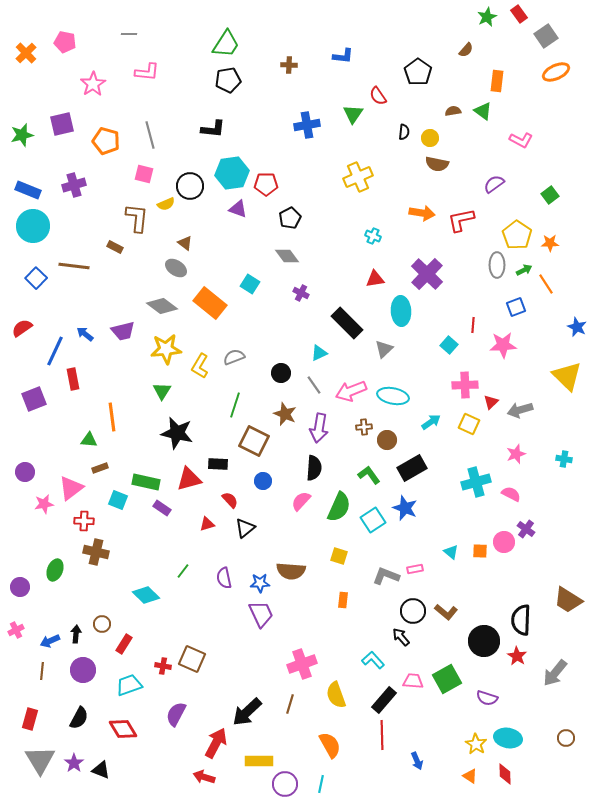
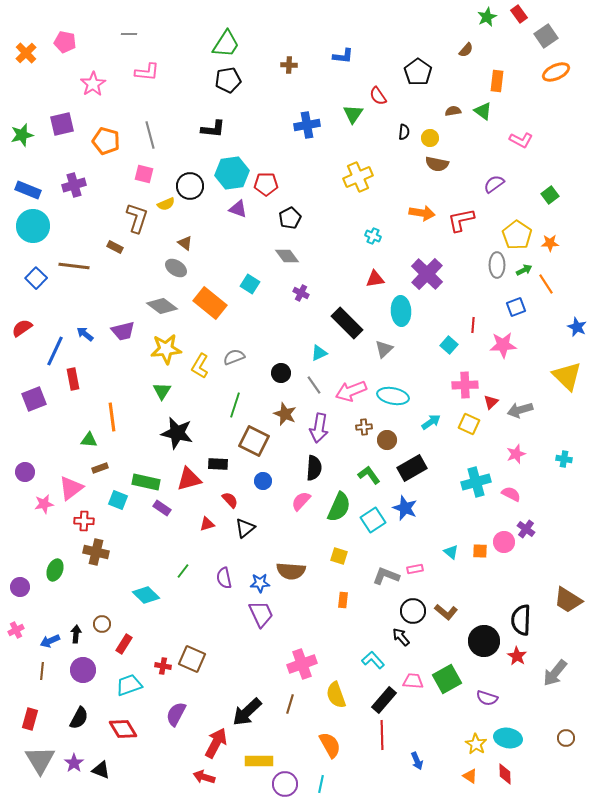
brown L-shape at (137, 218): rotated 12 degrees clockwise
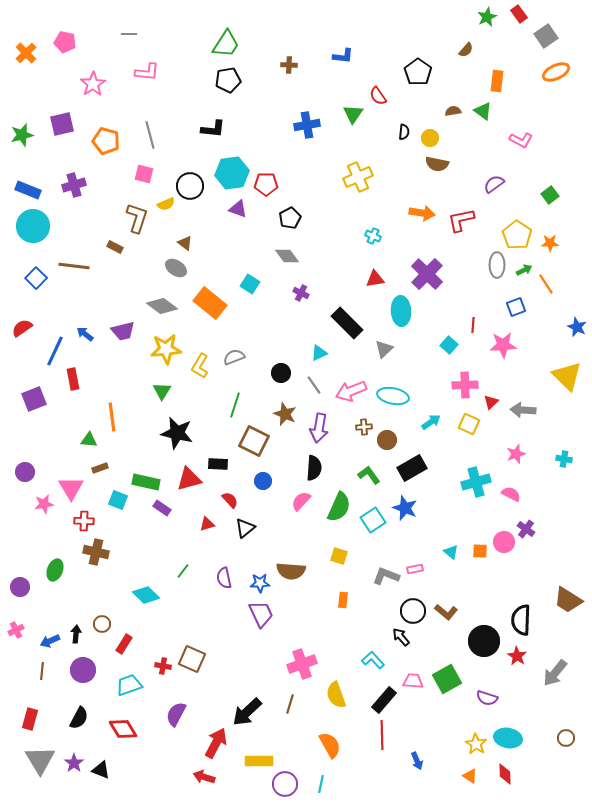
gray arrow at (520, 410): moved 3 px right; rotated 20 degrees clockwise
pink triangle at (71, 488): rotated 24 degrees counterclockwise
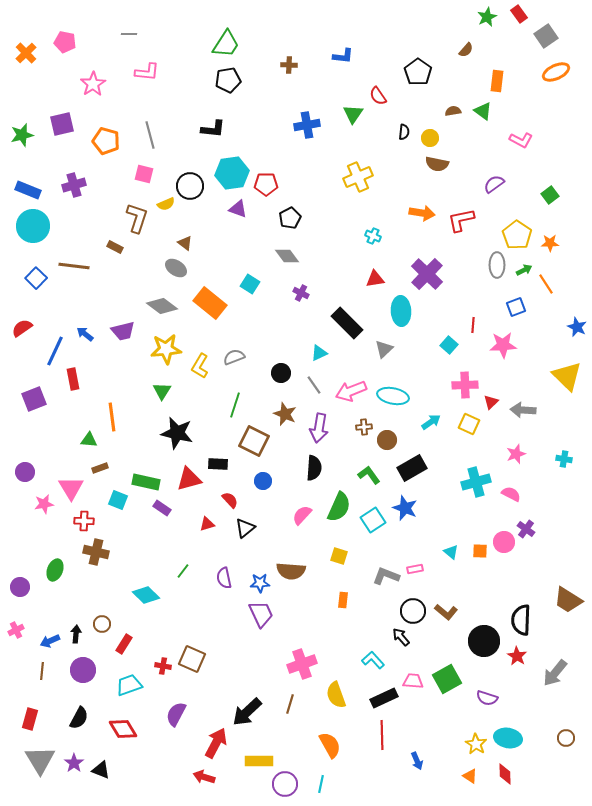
pink semicircle at (301, 501): moved 1 px right, 14 px down
black rectangle at (384, 700): moved 2 px up; rotated 24 degrees clockwise
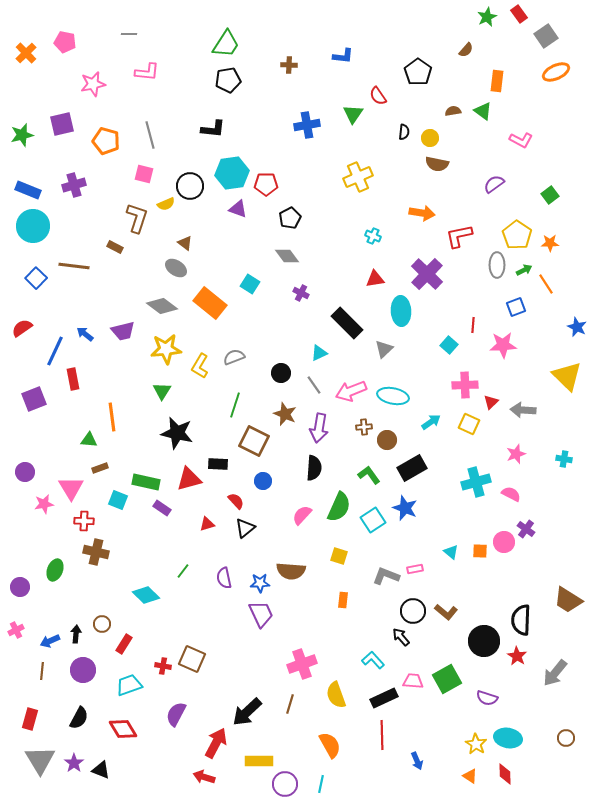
pink star at (93, 84): rotated 20 degrees clockwise
red L-shape at (461, 220): moved 2 px left, 16 px down
red semicircle at (230, 500): moved 6 px right, 1 px down
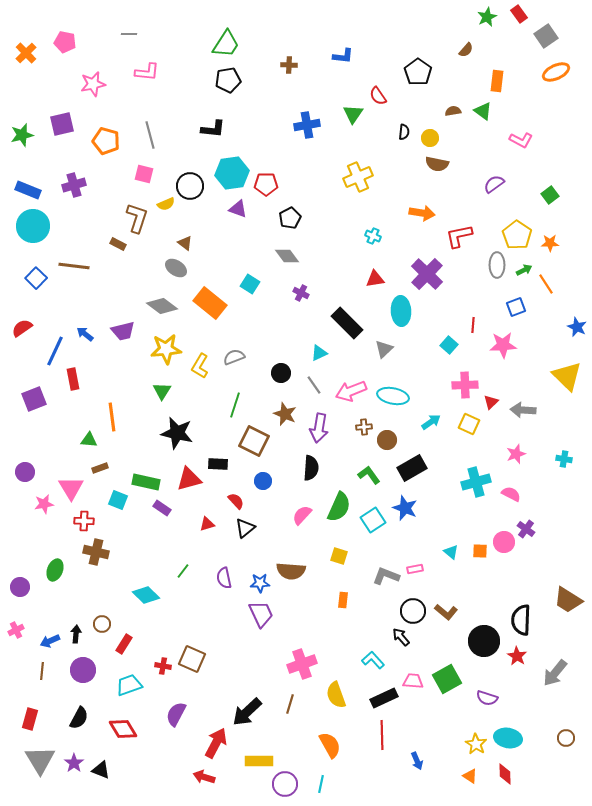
brown rectangle at (115, 247): moved 3 px right, 3 px up
black semicircle at (314, 468): moved 3 px left
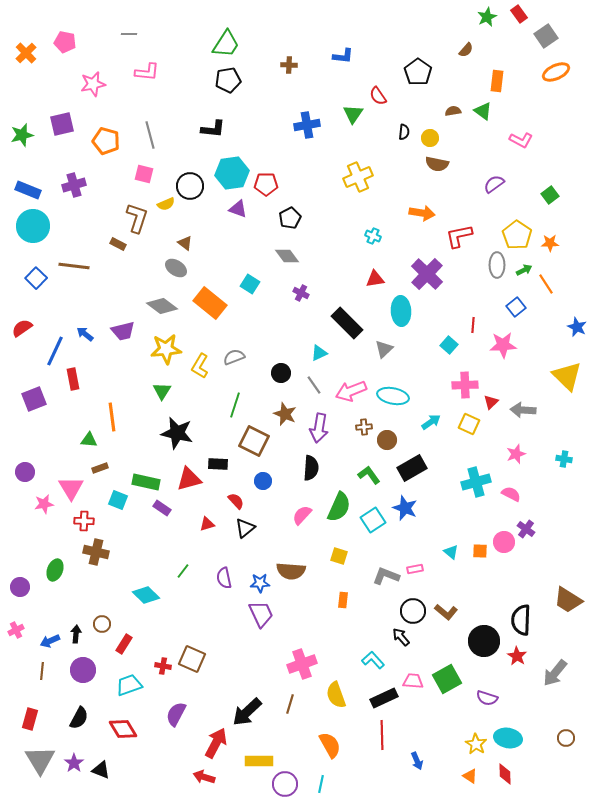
blue square at (516, 307): rotated 18 degrees counterclockwise
